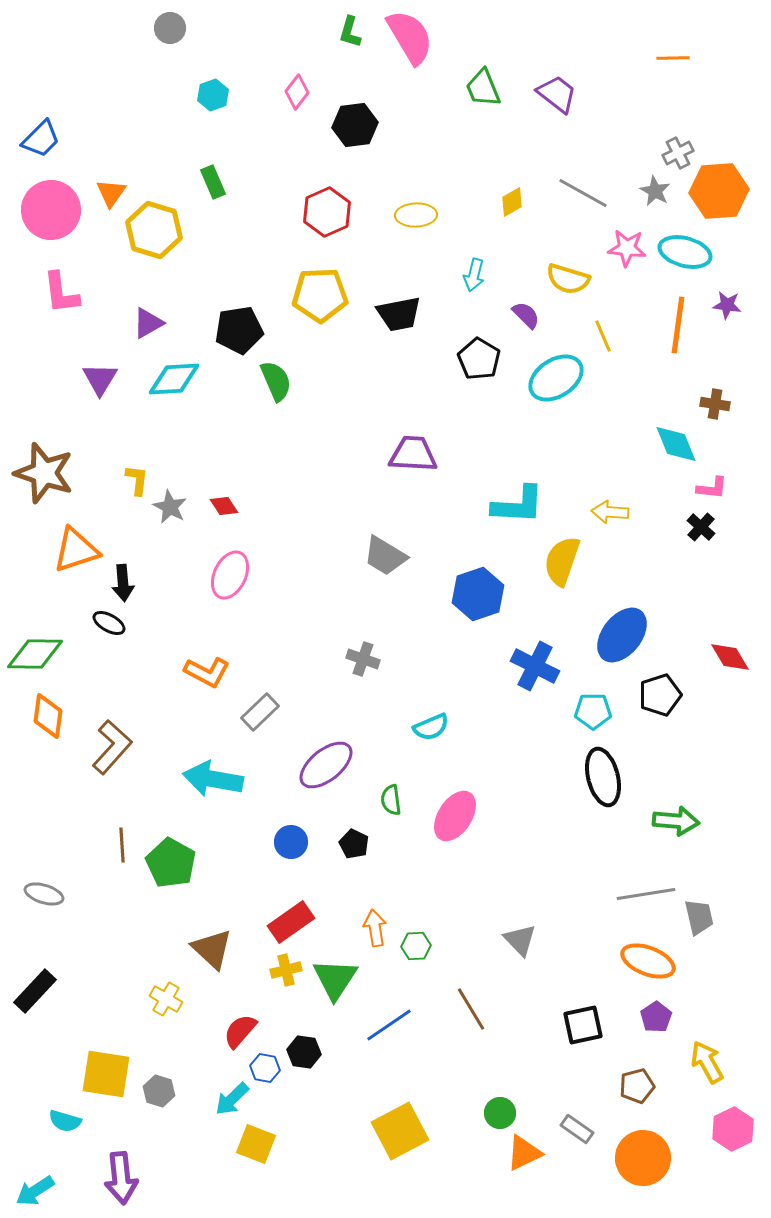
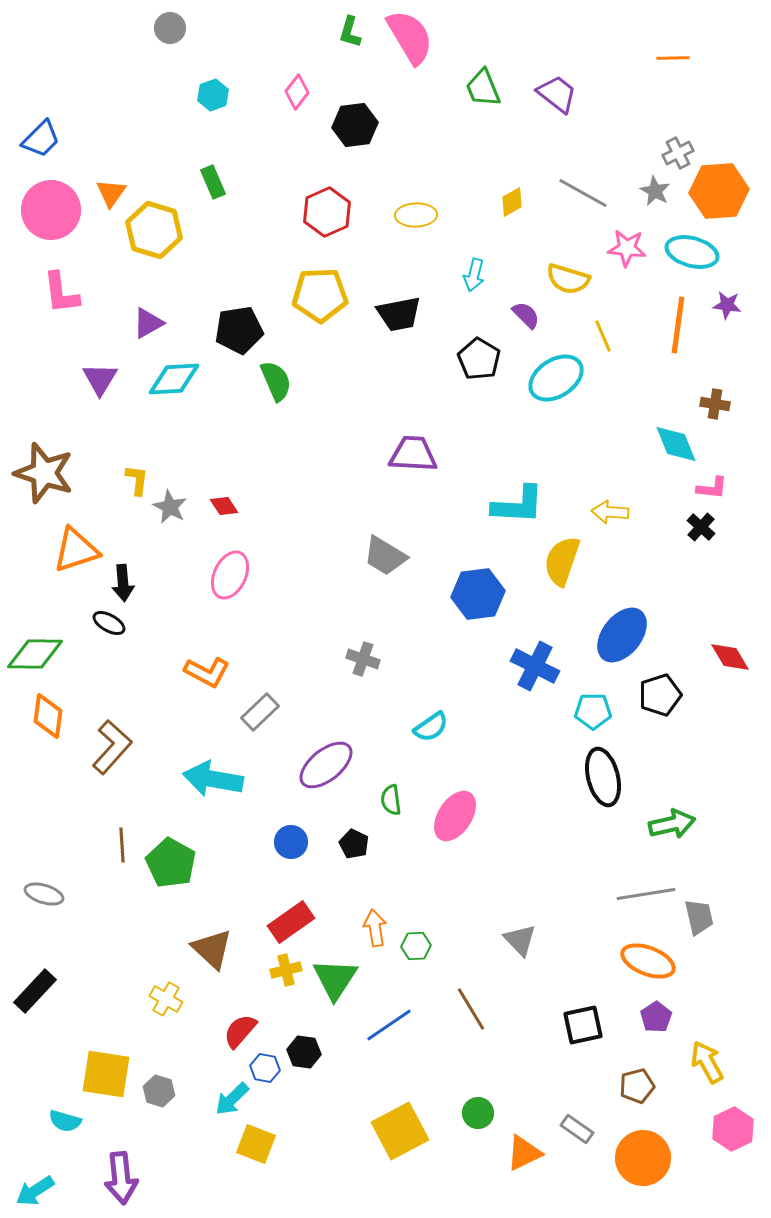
cyan ellipse at (685, 252): moved 7 px right
blue hexagon at (478, 594): rotated 12 degrees clockwise
cyan semicircle at (431, 727): rotated 12 degrees counterclockwise
green arrow at (676, 821): moved 4 px left, 3 px down; rotated 18 degrees counterclockwise
green circle at (500, 1113): moved 22 px left
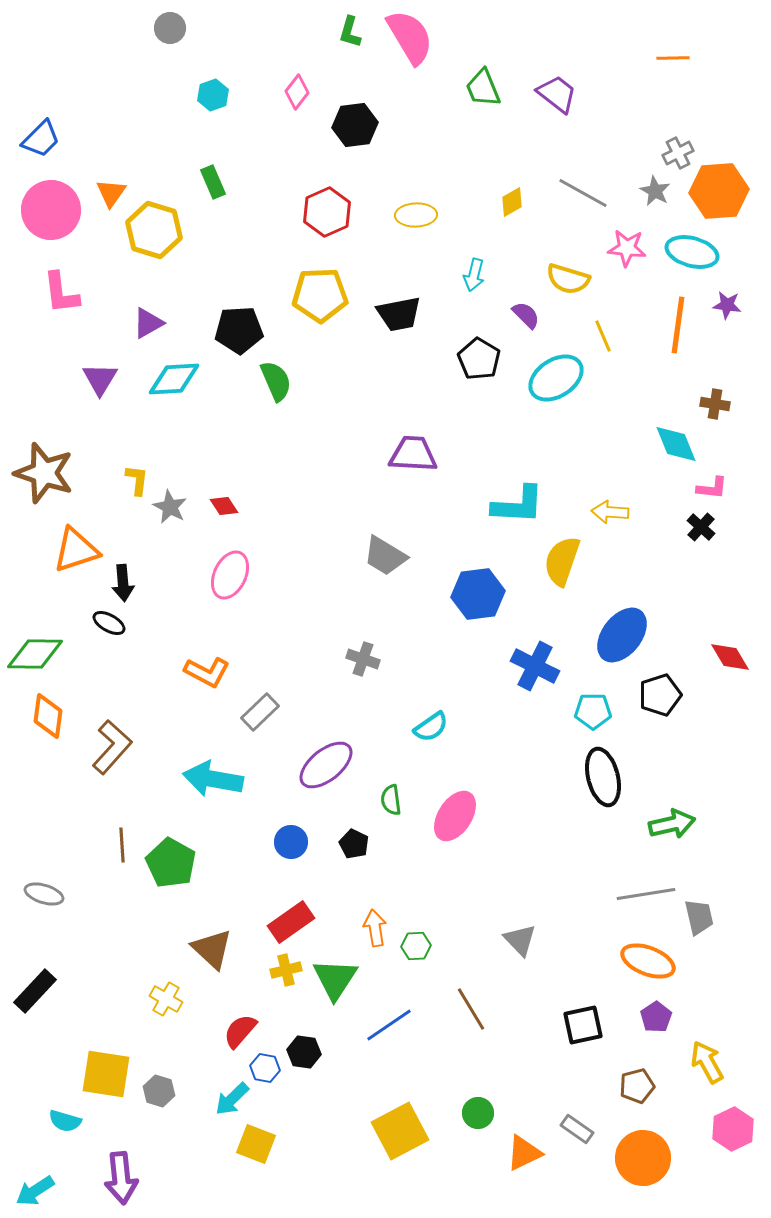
black pentagon at (239, 330): rotated 6 degrees clockwise
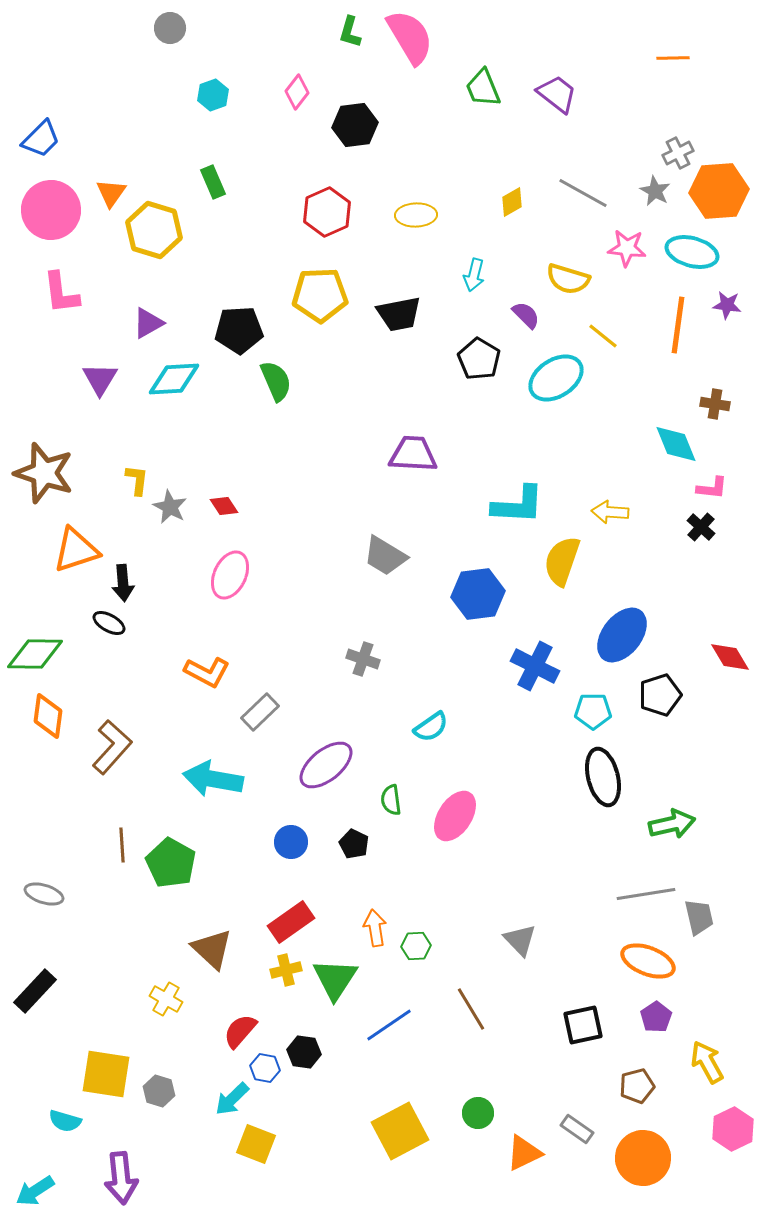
yellow line at (603, 336): rotated 28 degrees counterclockwise
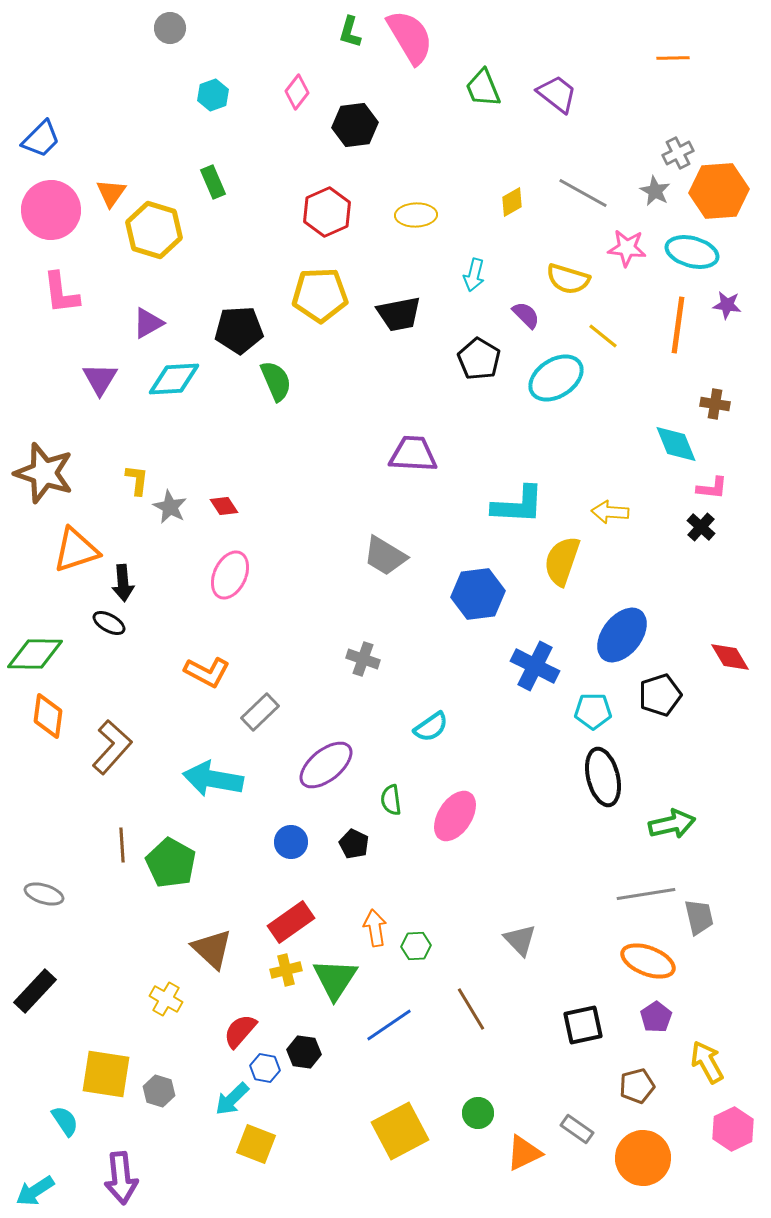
cyan semicircle at (65, 1121): rotated 140 degrees counterclockwise
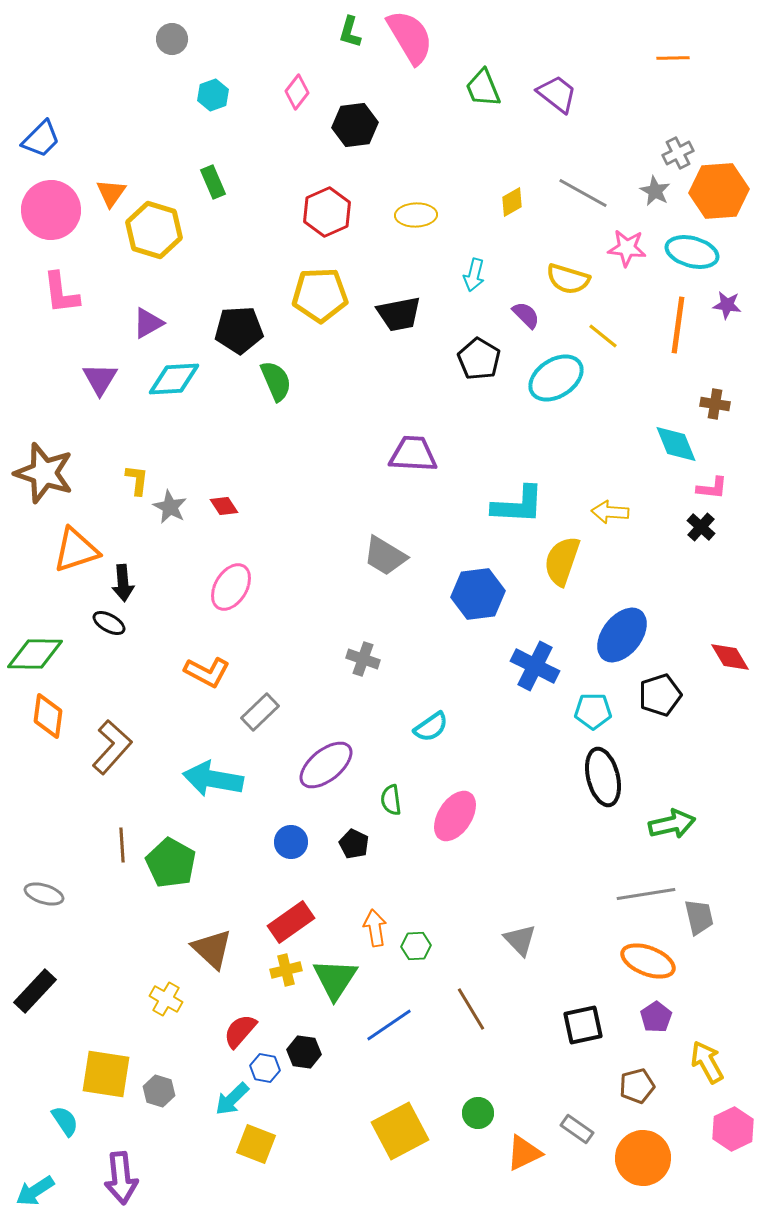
gray circle at (170, 28): moved 2 px right, 11 px down
pink ellipse at (230, 575): moved 1 px right, 12 px down; rotated 6 degrees clockwise
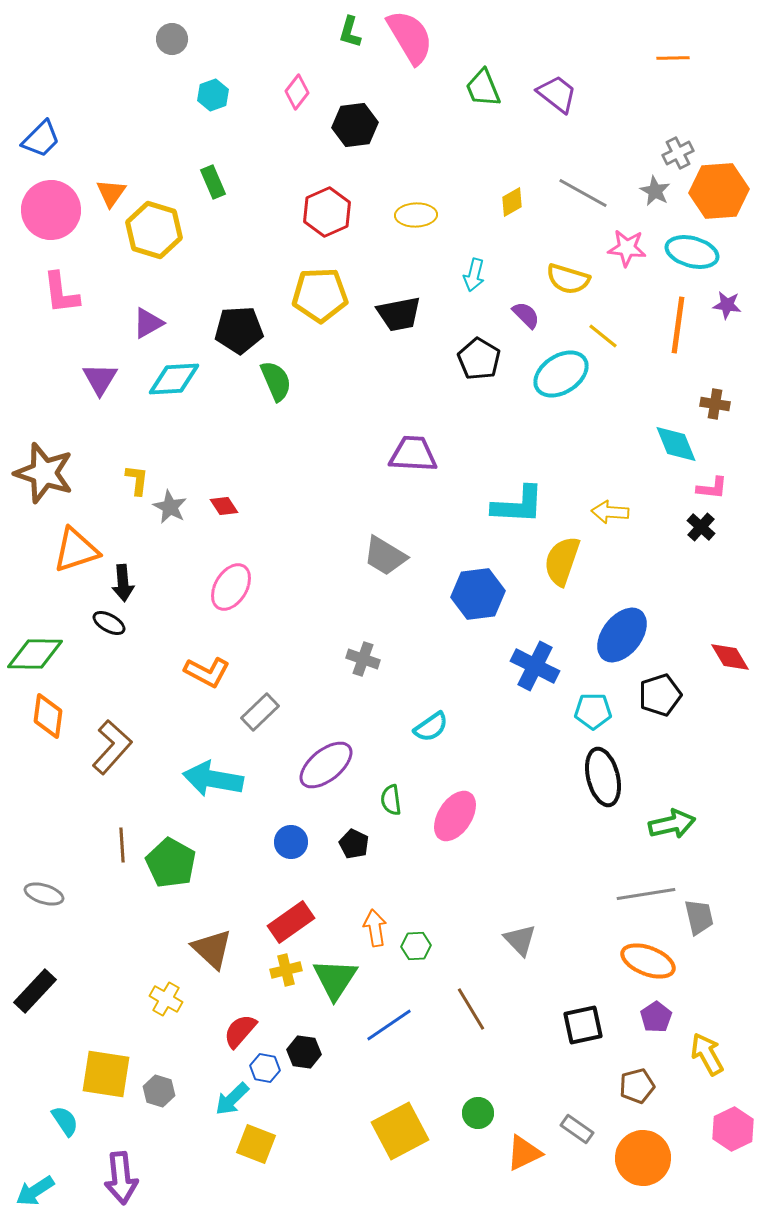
cyan ellipse at (556, 378): moved 5 px right, 4 px up
yellow arrow at (707, 1062): moved 8 px up
